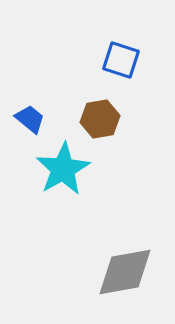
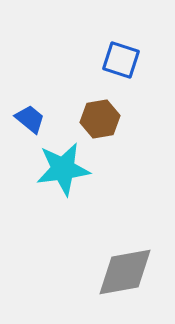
cyan star: rotated 22 degrees clockwise
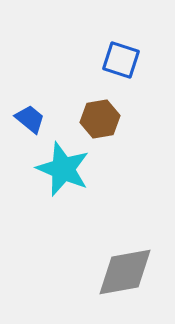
cyan star: rotated 30 degrees clockwise
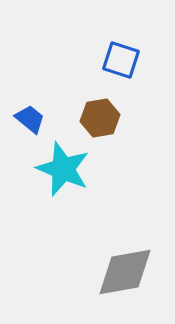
brown hexagon: moved 1 px up
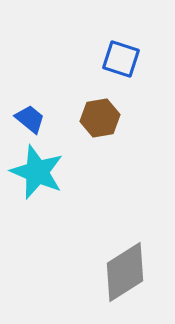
blue square: moved 1 px up
cyan star: moved 26 px left, 3 px down
gray diamond: rotated 22 degrees counterclockwise
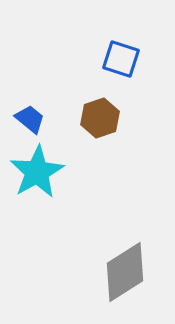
brown hexagon: rotated 9 degrees counterclockwise
cyan star: rotated 20 degrees clockwise
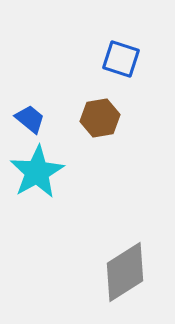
brown hexagon: rotated 9 degrees clockwise
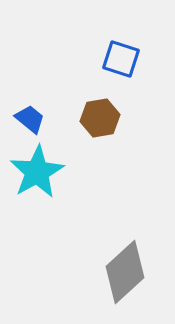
gray diamond: rotated 10 degrees counterclockwise
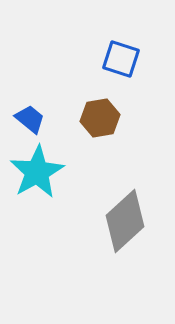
gray diamond: moved 51 px up
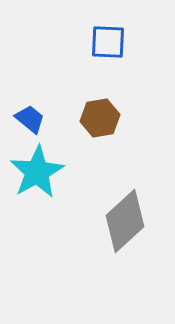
blue square: moved 13 px left, 17 px up; rotated 15 degrees counterclockwise
